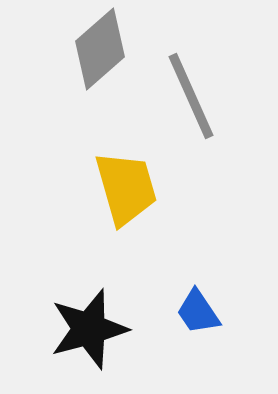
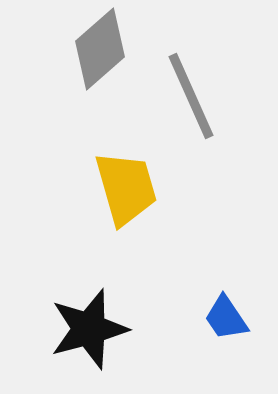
blue trapezoid: moved 28 px right, 6 px down
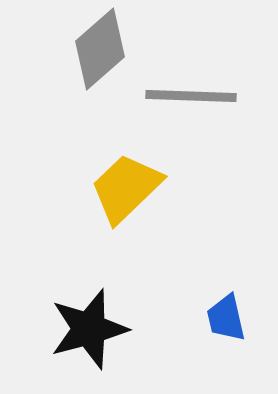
gray line: rotated 64 degrees counterclockwise
yellow trapezoid: rotated 118 degrees counterclockwise
blue trapezoid: rotated 21 degrees clockwise
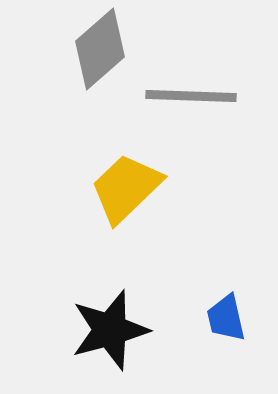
black star: moved 21 px right, 1 px down
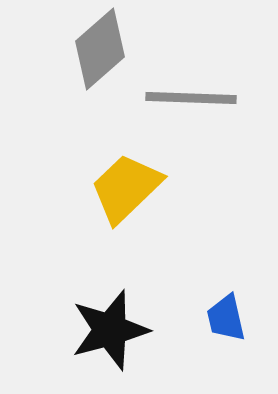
gray line: moved 2 px down
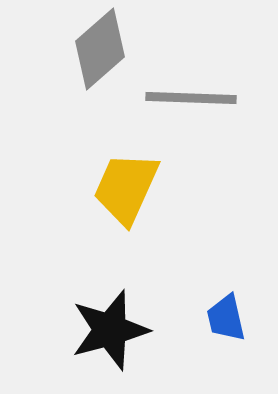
yellow trapezoid: rotated 22 degrees counterclockwise
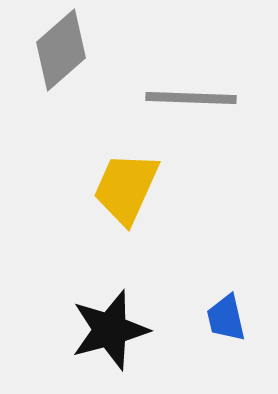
gray diamond: moved 39 px left, 1 px down
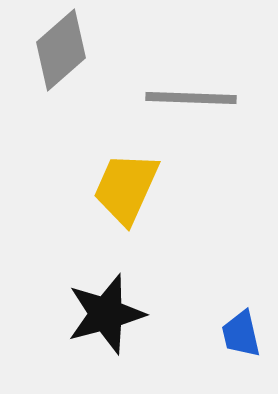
blue trapezoid: moved 15 px right, 16 px down
black star: moved 4 px left, 16 px up
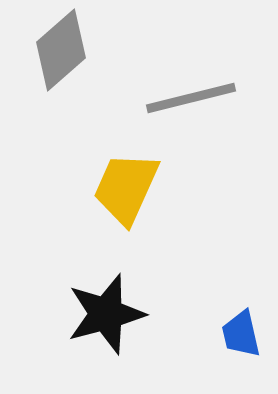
gray line: rotated 16 degrees counterclockwise
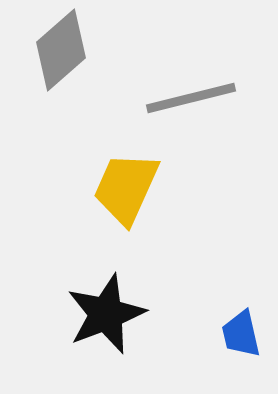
black star: rotated 6 degrees counterclockwise
